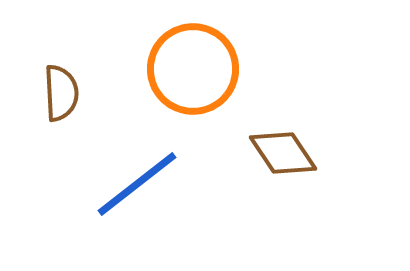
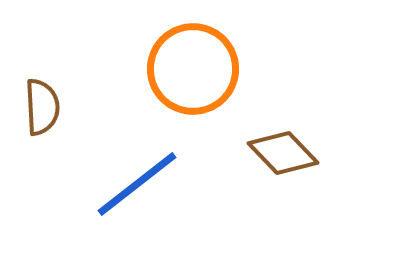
brown semicircle: moved 19 px left, 14 px down
brown diamond: rotated 10 degrees counterclockwise
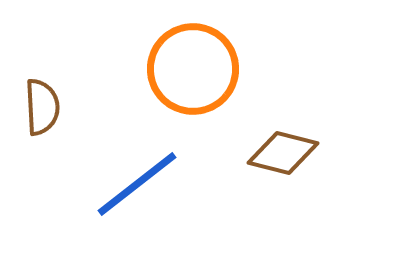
brown diamond: rotated 32 degrees counterclockwise
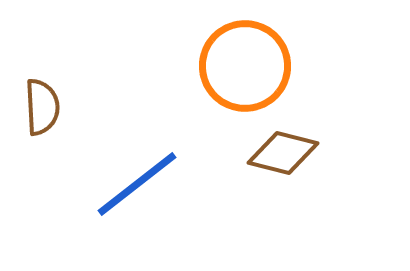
orange circle: moved 52 px right, 3 px up
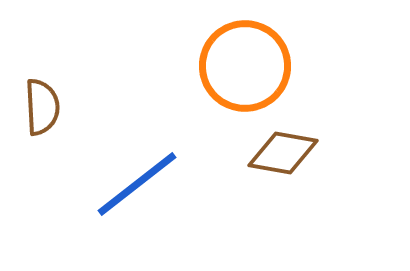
brown diamond: rotated 4 degrees counterclockwise
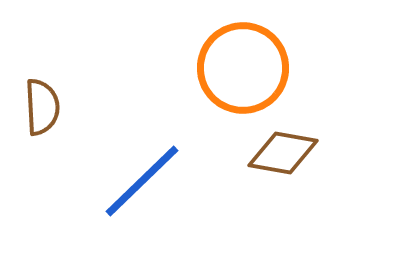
orange circle: moved 2 px left, 2 px down
blue line: moved 5 px right, 3 px up; rotated 6 degrees counterclockwise
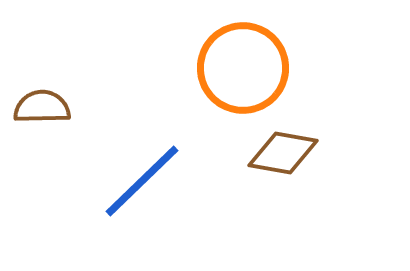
brown semicircle: rotated 88 degrees counterclockwise
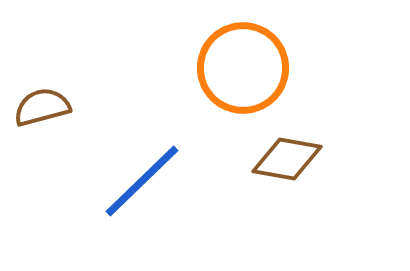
brown semicircle: rotated 14 degrees counterclockwise
brown diamond: moved 4 px right, 6 px down
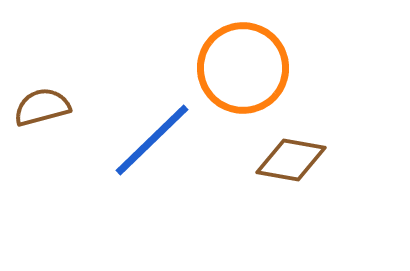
brown diamond: moved 4 px right, 1 px down
blue line: moved 10 px right, 41 px up
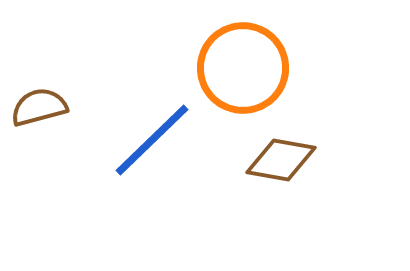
brown semicircle: moved 3 px left
brown diamond: moved 10 px left
